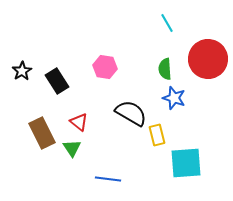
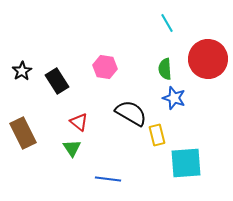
brown rectangle: moved 19 px left
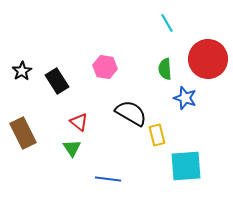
blue star: moved 11 px right
cyan square: moved 3 px down
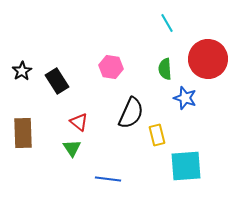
pink hexagon: moved 6 px right
black semicircle: rotated 84 degrees clockwise
brown rectangle: rotated 24 degrees clockwise
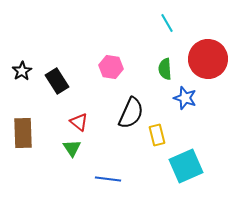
cyan square: rotated 20 degrees counterclockwise
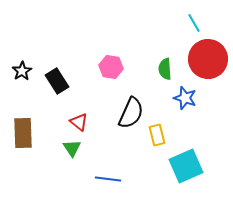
cyan line: moved 27 px right
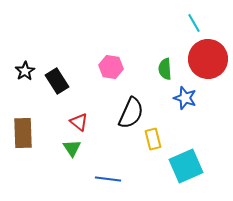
black star: moved 3 px right
yellow rectangle: moved 4 px left, 4 px down
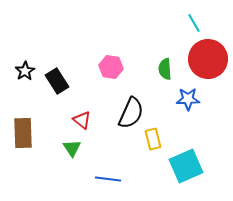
blue star: moved 3 px right, 1 px down; rotated 20 degrees counterclockwise
red triangle: moved 3 px right, 2 px up
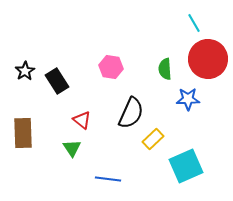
yellow rectangle: rotated 60 degrees clockwise
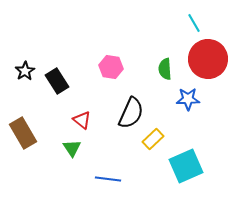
brown rectangle: rotated 28 degrees counterclockwise
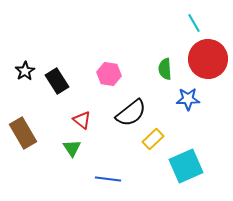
pink hexagon: moved 2 px left, 7 px down
black semicircle: rotated 28 degrees clockwise
